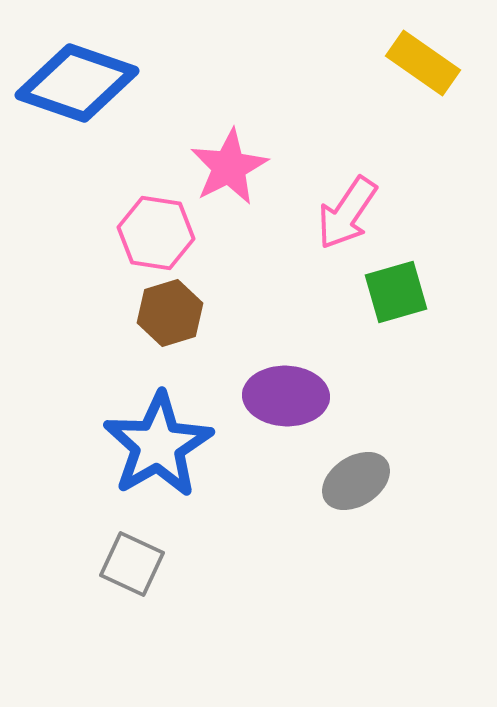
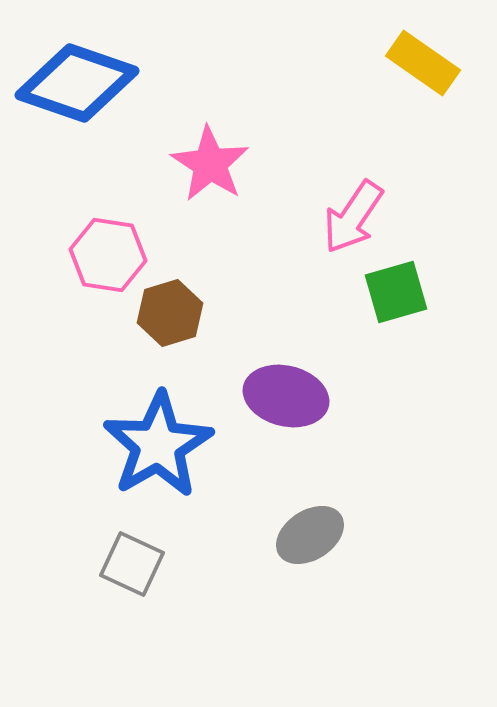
pink star: moved 19 px left, 3 px up; rotated 12 degrees counterclockwise
pink arrow: moved 6 px right, 4 px down
pink hexagon: moved 48 px left, 22 px down
purple ellipse: rotated 12 degrees clockwise
gray ellipse: moved 46 px left, 54 px down
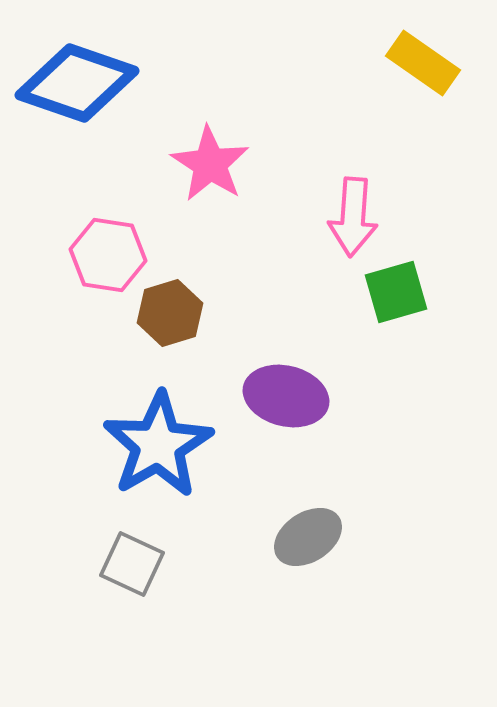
pink arrow: rotated 30 degrees counterclockwise
gray ellipse: moved 2 px left, 2 px down
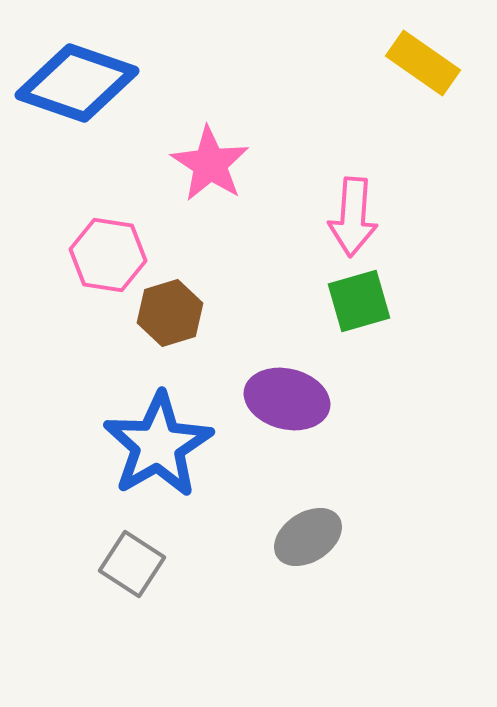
green square: moved 37 px left, 9 px down
purple ellipse: moved 1 px right, 3 px down
gray square: rotated 8 degrees clockwise
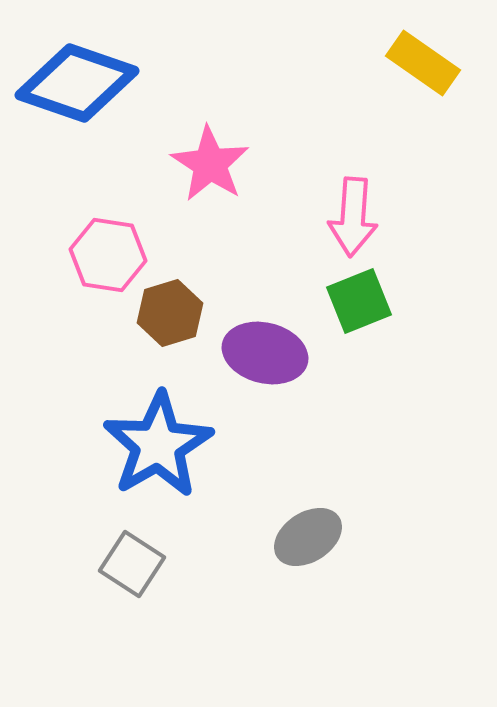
green square: rotated 6 degrees counterclockwise
purple ellipse: moved 22 px left, 46 px up
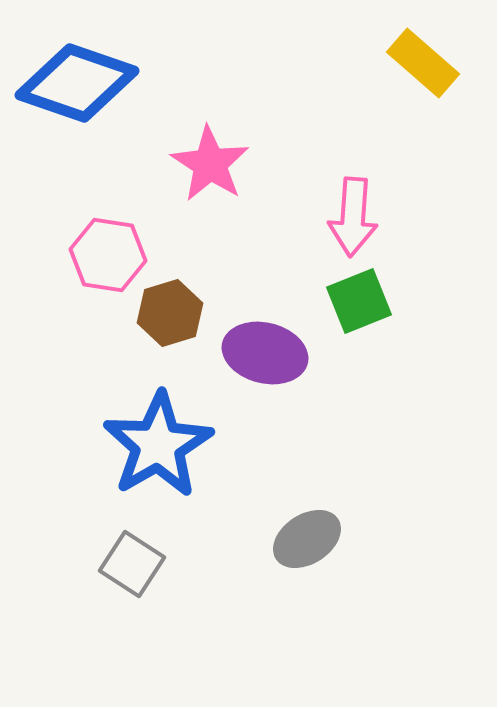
yellow rectangle: rotated 6 degrees clockwise
gray ellipse: moved 1 px left, 2 px down
